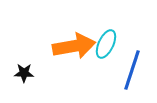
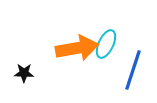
orange arrow: moved 3 px right, 2 px down
blue line: moved 1 px right
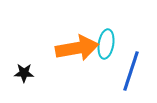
cyan ellipse: rotated 16 degrees counterclockwise
blue line: moved 2 px left, 1 px down
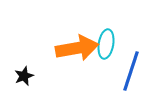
black star: moved 3 px down; rotated 24 degrees counterclockwise
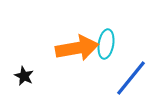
blue line: moved 7 px down; rotated 21 degrees clockwise
black star: rotated 24 degrees counterclockwise
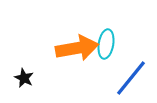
black star: moved 2 px down
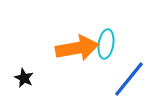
blue line: moved 2 px left, 1 px down
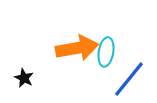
cyan ellipse: moved 8 px down
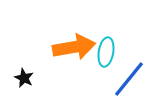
orange arrow: moved 3 px left, 1 px up
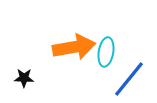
black star: rotated 24 degrees counterclockwise
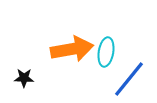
orange arrow: moved 2 px left, 2 px down
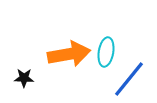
orange arrow: moved 3 px left, 5 px down
